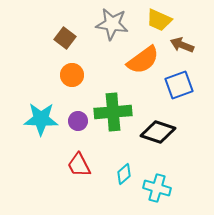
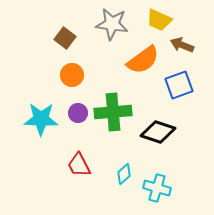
purple circle: moved 8 px up
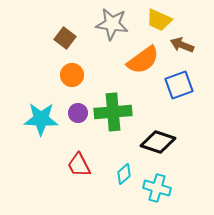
black diamond: moved 10 px down
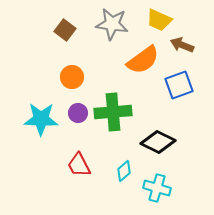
brown square: moved 8 px up
orange circle: moved 2 px down
black diamond: rotated 8 degrees clockwise
cyan diamond: moved 3 px up
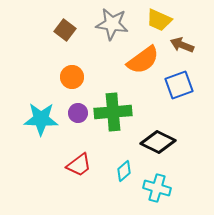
red trapezoid: rotated 100 degrees counterclockwise
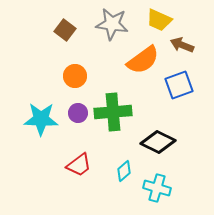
orange circle: moved 3 px right, 1 px up
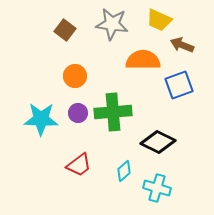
orange semicircle: rotated 144 degrees counterclockwise
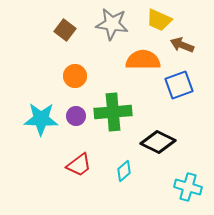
purple circle: moved 2 px left, 3 px down
cyan cross: moved 31 px right, 1 px up
